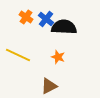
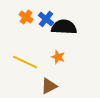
yellow line: moved 7 px right, 7 px down
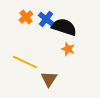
orange cross: rotated 16 degrees clockwise
black semicircle: rotated 15 degrees clockwise
orange star: moved 10 px right, 8 px up
brown triangle: moved 7 px up; rotated 30 degrees counterclockwise
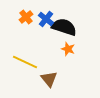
brown triangle: rotated 12 degrees counterclockwise
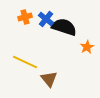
orange cross: moved 1 px left; rotated 24 degrees clockwise
orange star: moved 19 px right, 2 px up; rotated 24 degrees clockwise
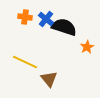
orange cross: rotated 24 degrees clockwise
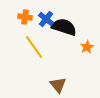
yellow line: moved 9 px right, 15 px up; rotated 30 degrees clockwise
brown triangle: moved 9 px right, 6 px down
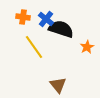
orange cross: moved 2 px left
black semicircle: moved 3 px left, 2 px down
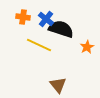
yellow line: moved 5 px right, 2 px up; rotated 30 degrees counterclockwise
